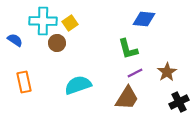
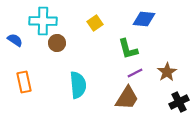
yellow square: moved 25 px right
cyan semicircle: rotated 104 degrees clockwise
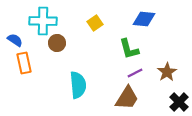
green L-shape: moved 1 px right
orange rectangle: moved 19 px up
black cross: rotated 18 degrees counterclockwise
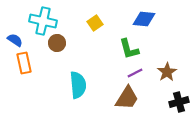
cyan cross: rotated 12 degrees clockwise
black cross: rotated 30 degrees clockwise
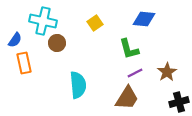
blue semicircle: rotated 91 degrees clockwise
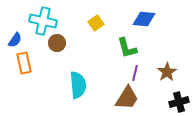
yellow square: moved 1 px right
green L-shape: moved 2 px left, 1 px up
purple line: rotated 49 degrees counterclockwise
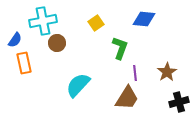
cyan cross: rotated 24 degrees counterclockwise
green L-shape: moved 7 px left; rotated 145 degrees counterclockwise
purple line: rotated 21 degrees counterclockwise
cyan semicircle: rotated 132 degrees counterclockwise
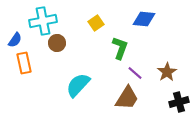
purple line: rotated 42 degrees counterclockwise
